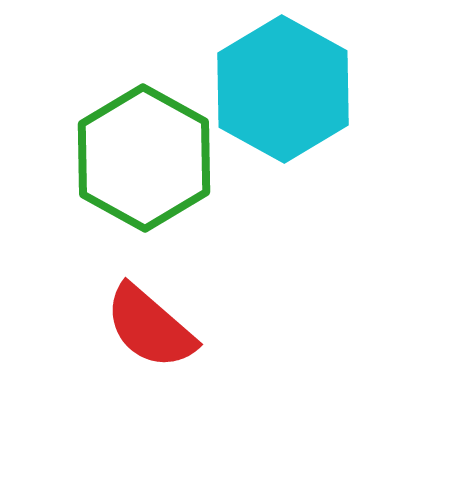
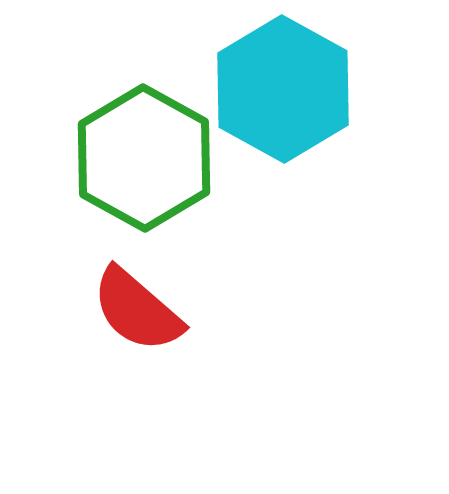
red semicircle: moved 13 px left, 17 px up
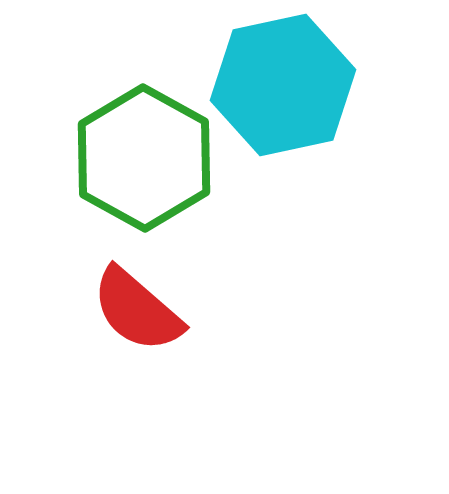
cyan hexagon: moved 4 px up; rotated 19 degrees clockwise
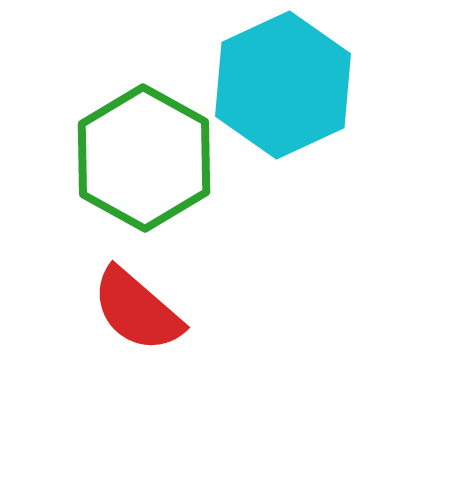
cyan hexagon: rotated 13 degrees counterclockwise
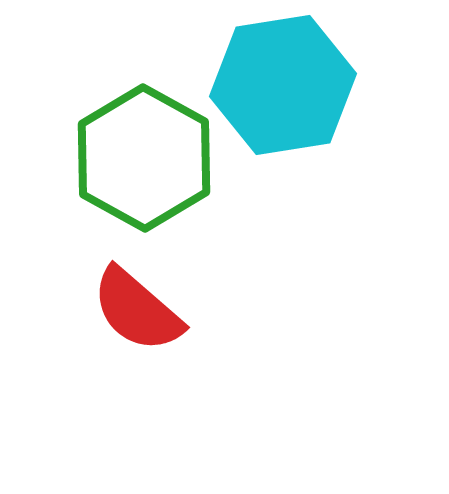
cyan hexagon: rotated 16 degrees clockwise
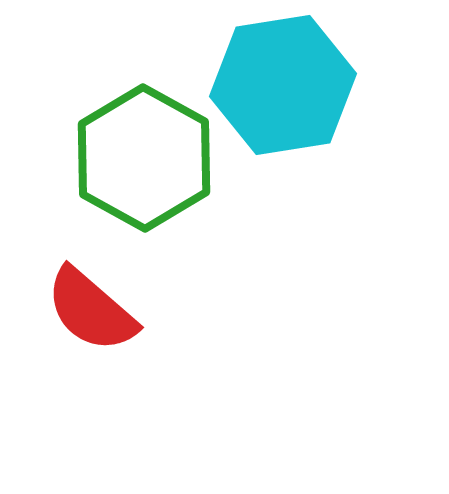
red semicircle: moved 46 px left
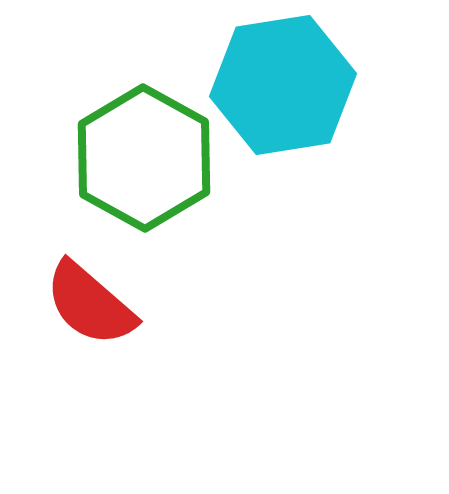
red semicircle: moved 1 px left, 6 px up
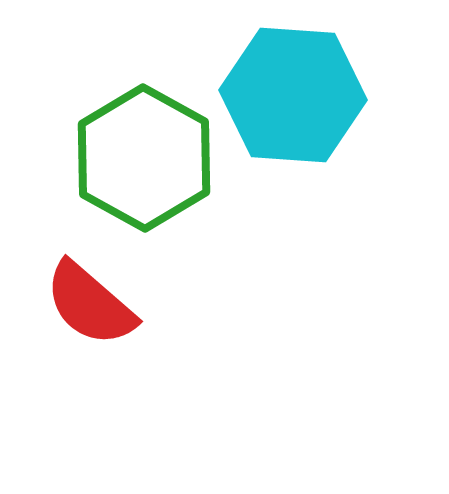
cyan hexagon: moved 10 px right, 10 px down; rotated 13 degrees clockwise
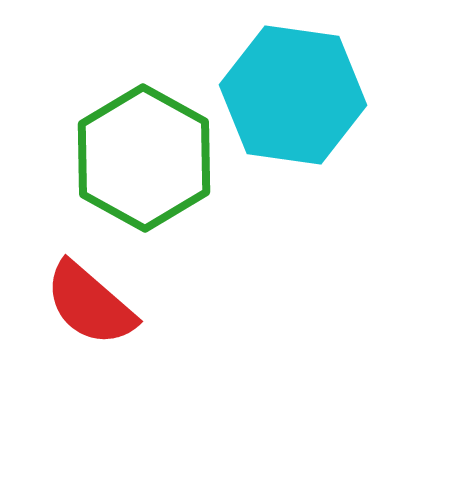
cyan hexagon: rotated 4 degrees clockwise
